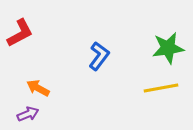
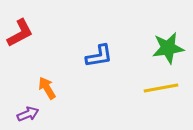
blue L-shape: rotated 44 degrees clockwise
orange arrow: moved 9 px right; rotated 30 degrees clockwise
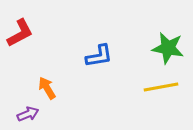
green star: rotated 20 degrees clockwise
yellow line: moved 1 px up
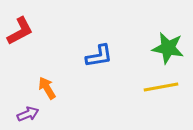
red L-shape: moved 2 px up
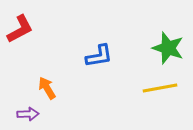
red L-shape: moved 2 px up
green star: rotated 8 degrees clockwise
yellow line: moved 1 px left, 1 px down
purple arrow: rotated 20 degrees clockwise
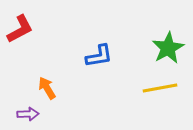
green star: rotated 24 degrees clockwise
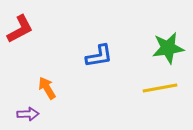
green star: rotated 20 degrees clockwise
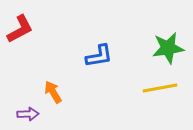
orange arrow: moved 6 px right, 4 px down
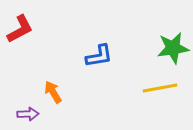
green star: moved 5 px right
